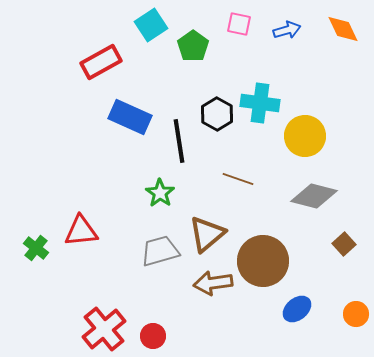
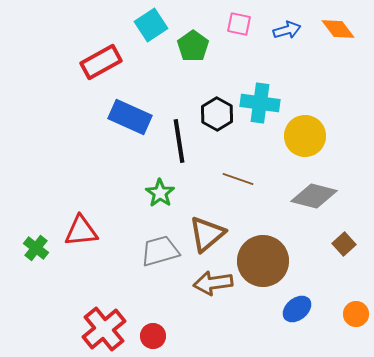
orange diamond: moved 5 px left; rotated 12 degrees counterclockwise
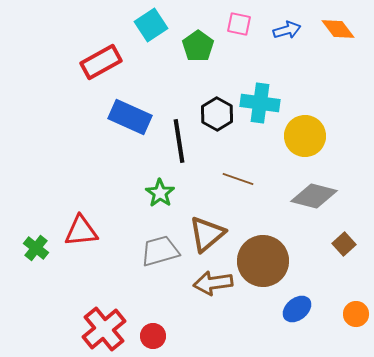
green pentagon: moved 5 px right
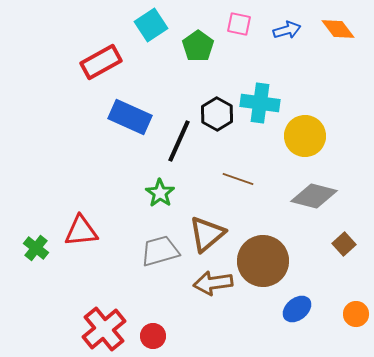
black line: rotated 33 degrees clockwise
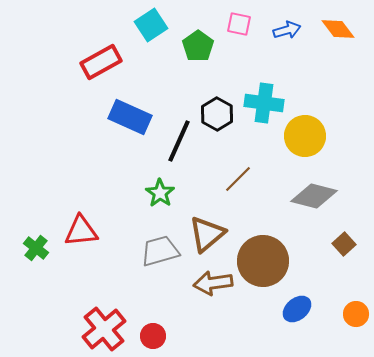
cyan cross: moved 4 px right
brown line: rotated 64 degrees counterclockwise
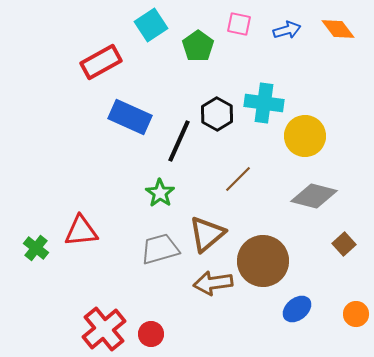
gray trapezoid: moved 2 px up
red circle: moved 2 px left, 2 px up
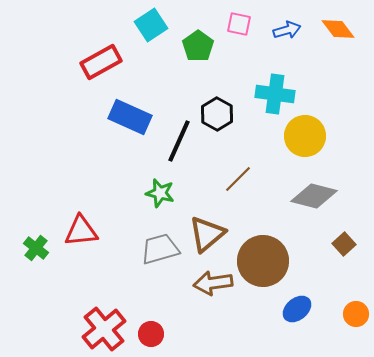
cyan cross: moved 11 px right, 9 px up
green star: rotated 20 degrees counterclockwise
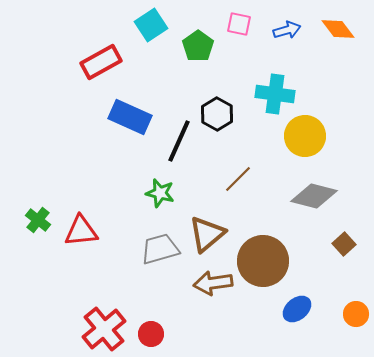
green cross: moved 2 px right, 28 px up
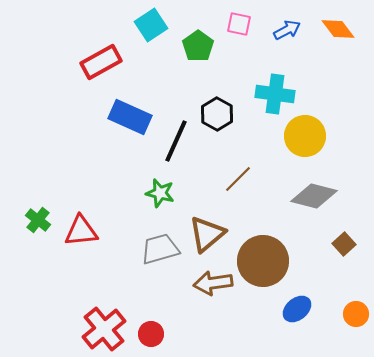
blue arrow: rotated 12 degrees counterclockwise
black line: moved 3 px left
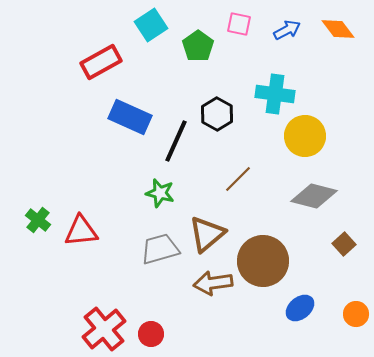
blue ellipse: moved 3 px right, 1 px up
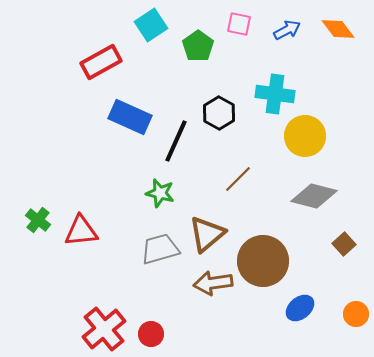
black hexagon: moved 2 px right, 1 px up
